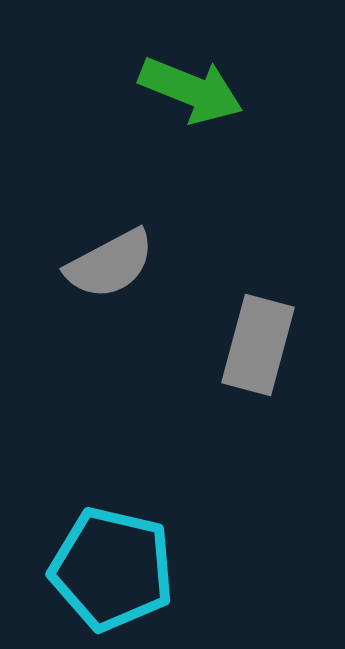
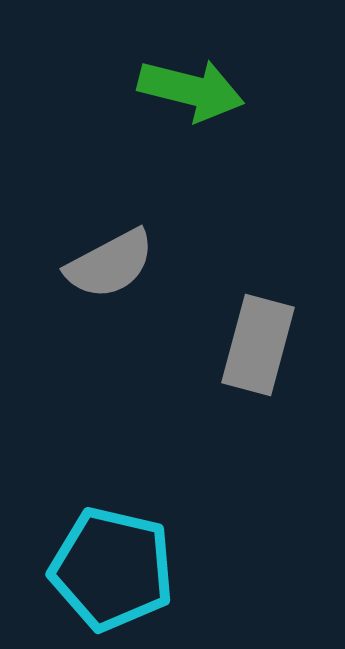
green arrow: rotated 8 degrees counterclockwise
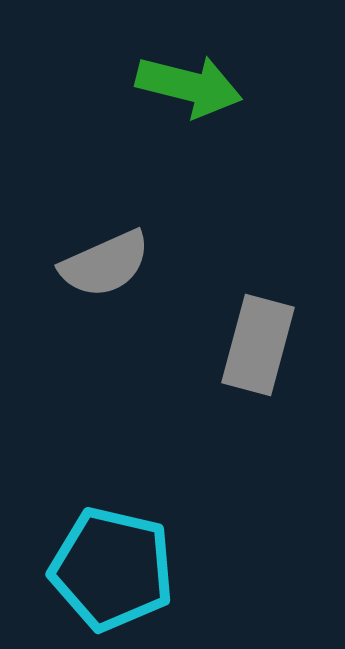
green arrow: moved 2 px left, 4 px up
gray semicircle: moved 5 px left; rotated 4 degrees clockwise
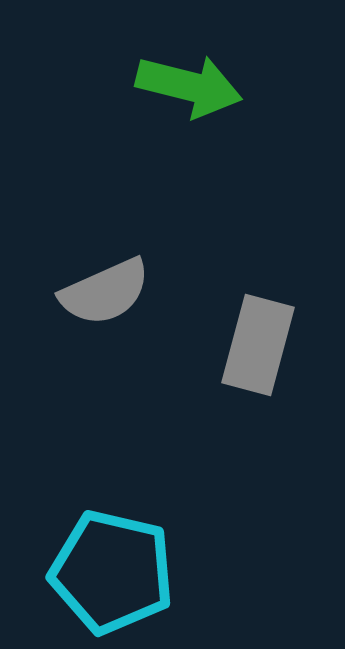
gray semicircle: moved 28 px down
cyan pentagon: moved 3 px down
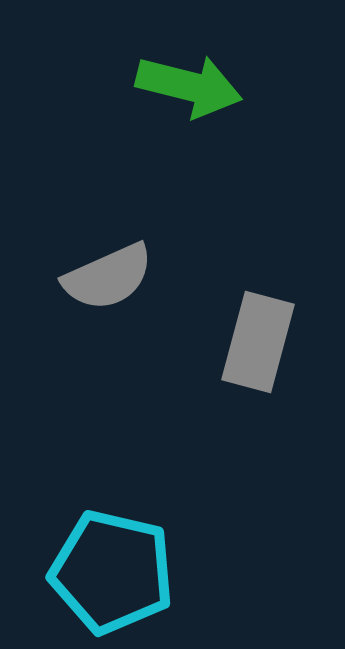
gray semicircle: moved 3 px right, 15 px up
gray rectangle: moved 3 px up
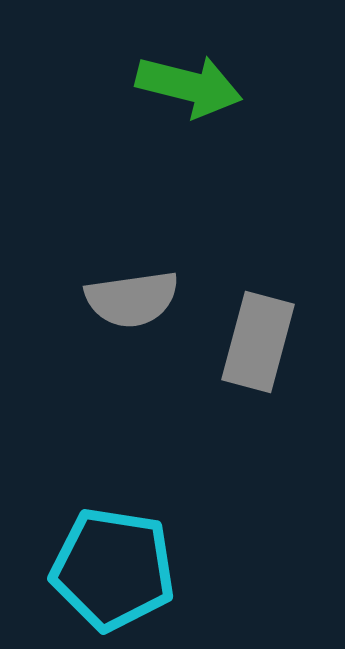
gray semicircle: moved 24 px right, 22 px down; rotated 16 degrees clockwise
cyan pentagon: moved 1 px right, 3 px up; rotated 4 degrees counterclockwise
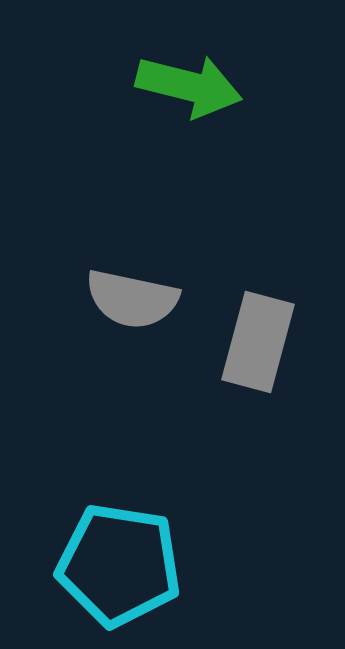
gray semicircle: rotated 20 degrees clockwise
cyan pentagon: moved 6 px right, 4 px up
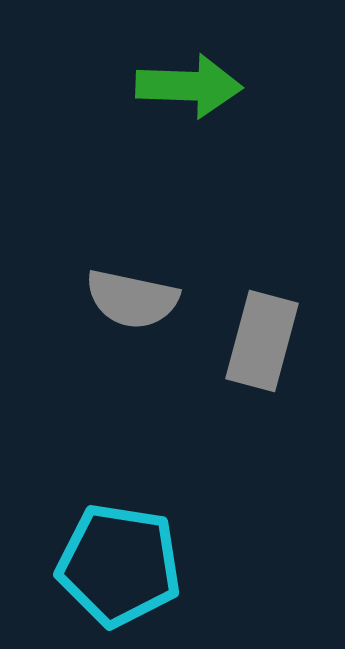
green arrow: rotated 12 degrees counterclockwise
gray rectangle: moved 4 px right, 1 px up
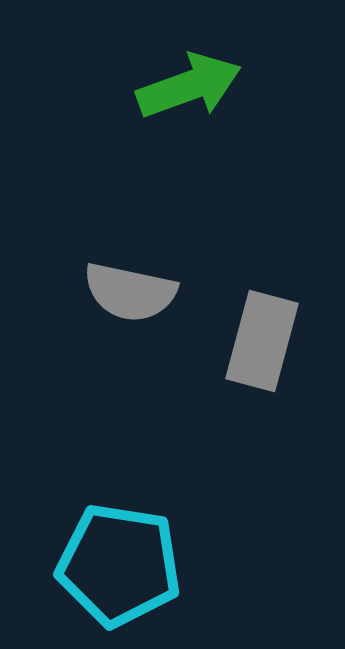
green arrow: rotated 22 degrees counterclockwise
gray semicircle: moved 2 px left, 7 px up
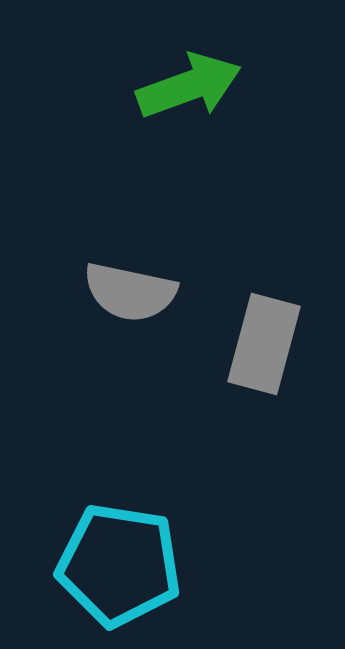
gray rectangle: moved 2 px right, 3 px down
